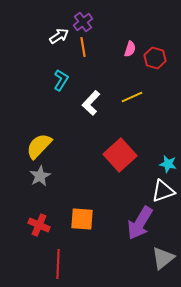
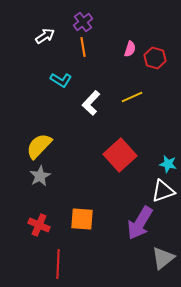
white arrow: moved 14 px left
cyan L-shape: rotated 90 degrees clockwise
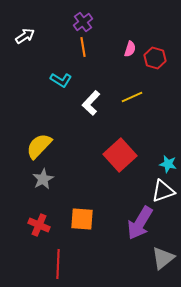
white arrow: moved 20 px left
gray star: moved 3 px right, 3 px down
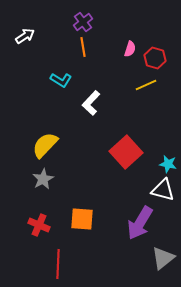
yellow line: moved 14 px right, 12 px up
yellow semicircle: moved 6 px right, 1 px up
red square: moved 6 px right, 3 px up
white triangle: moved 1 px up; rotated 35 degrees clockwise
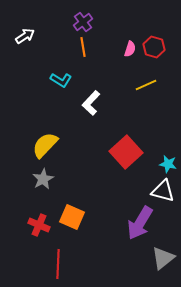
red hexagon: moved 1 px left, 11 px up
white triangle: moved 1 px down
orange square: moved 10 px left, 2 px up; rotated 20 degrees clockwise
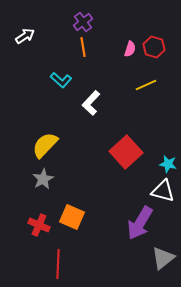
cyan L-shape: rotated 10 degrees clockwise
